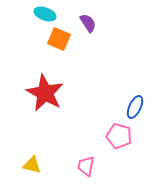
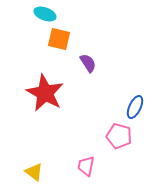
purple semicircle: moved 40 px down
orange square: rotated 10 degrees counterclockwise
yellow triangle: moved 2 px right, 7 px down; rotated 24 degrees clockwise
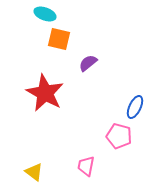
purple semicircle: rotated 96 degrees counterclockwise
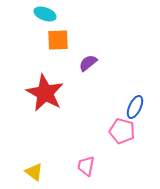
orange square: moved 1 px left, 1 px down; rotated 15 degrees counterclockwise
pink pentagon: moved 3 px right, 5 px up
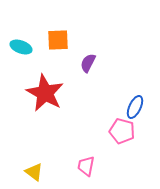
cyan ellipse: moved 24 px left, 33 px down
purple semicircle: rotated 24 degrees counterclockwise
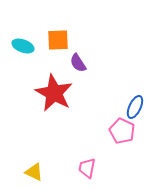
cyan ellipse: moved 2 px right, 1 px up
purple semicircle: moved 10 px left; rotated 60 degrees counterclockwise
red star: moved 9 px right
pink pentagon: rotated 10 degrees clockwise
pink trapezoid: moved 1 px right, 2 px down
yellow triangle: rotated 12 degrees counterclockwise
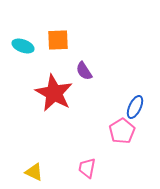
purple semicircle: moved 6 px right, 8 px down
pink pentagon: rotated 15 degrees clockwise
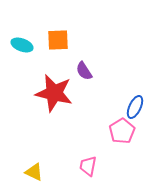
cyan ellipse: moved 1 px left, 1 px up
red star: rotated 15 degrees counterclockwise
pink trapezoid: moved 1 px right, 2 px up
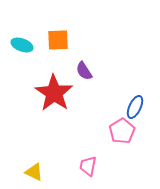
red star: rotated 21 degrees clockwise
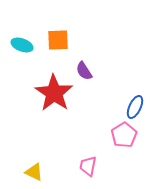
pink pentagon: moved 2 px right, 4 px down
